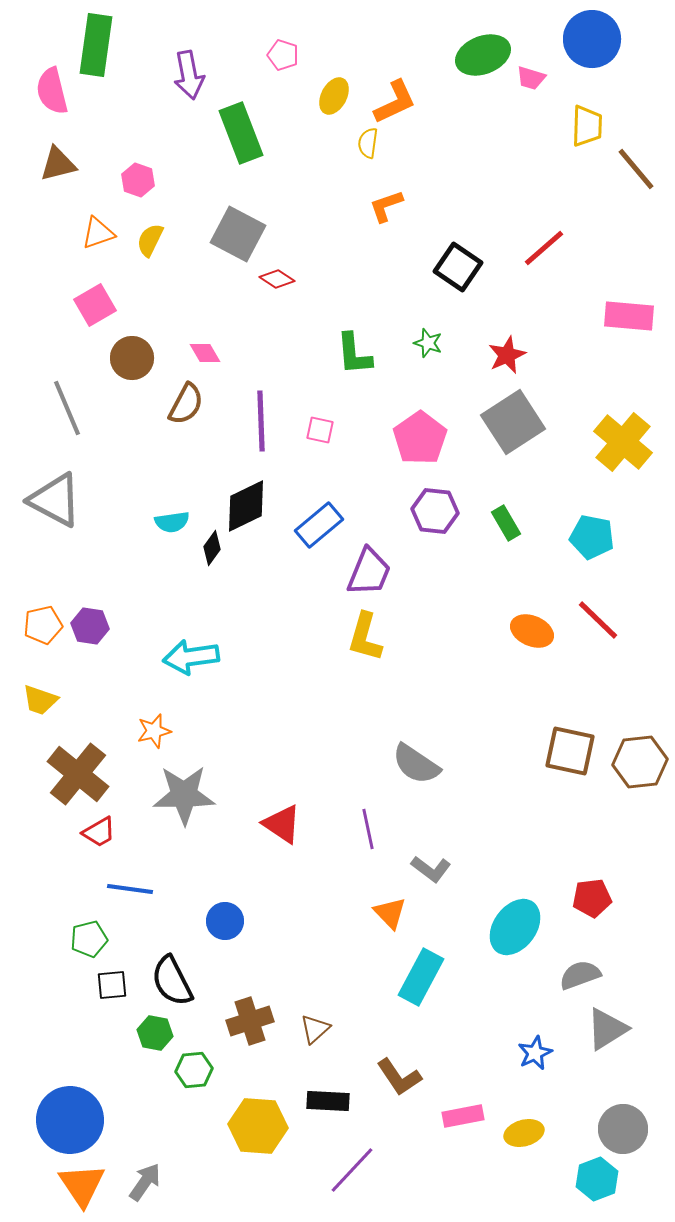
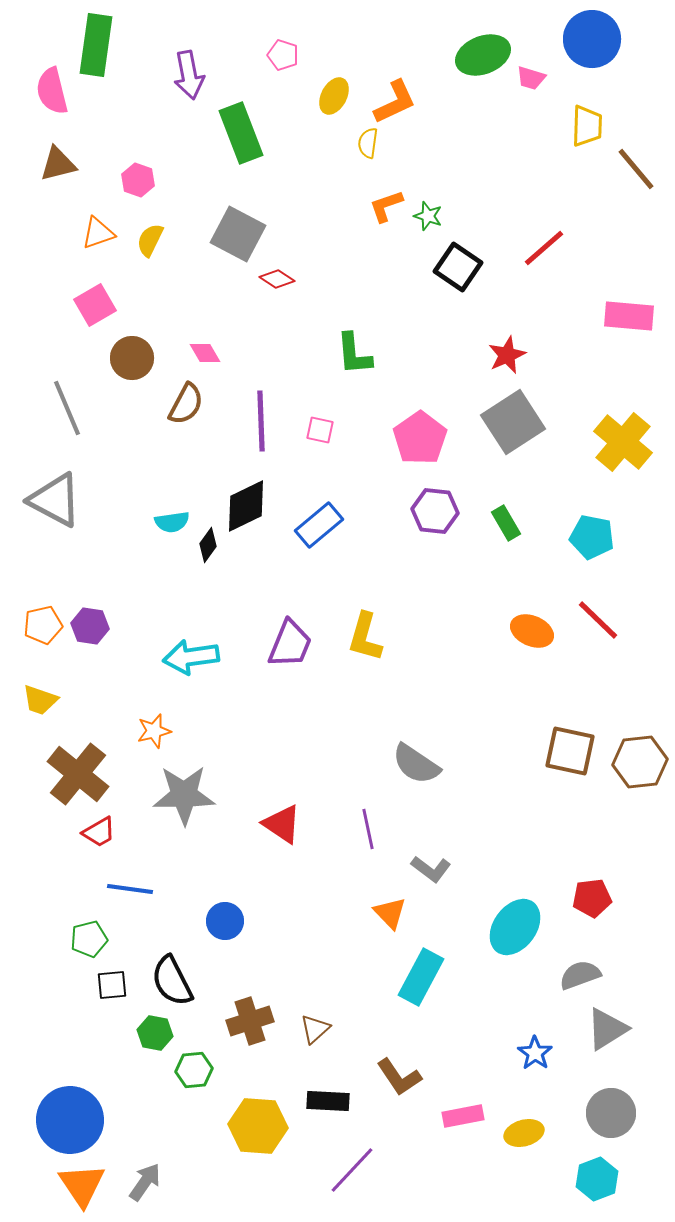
green star at (428, 343): moved 127 px up
black diamond at (212, 548): moved 4 px left, 3 px up
purple trapezoid at (369, 572): moved 79 px left, 72 px down
blue star at (535, 1053): rotated 12 degrees counterclockwise
gray circle at (623, 1129): moved 12 px left, 16 px up
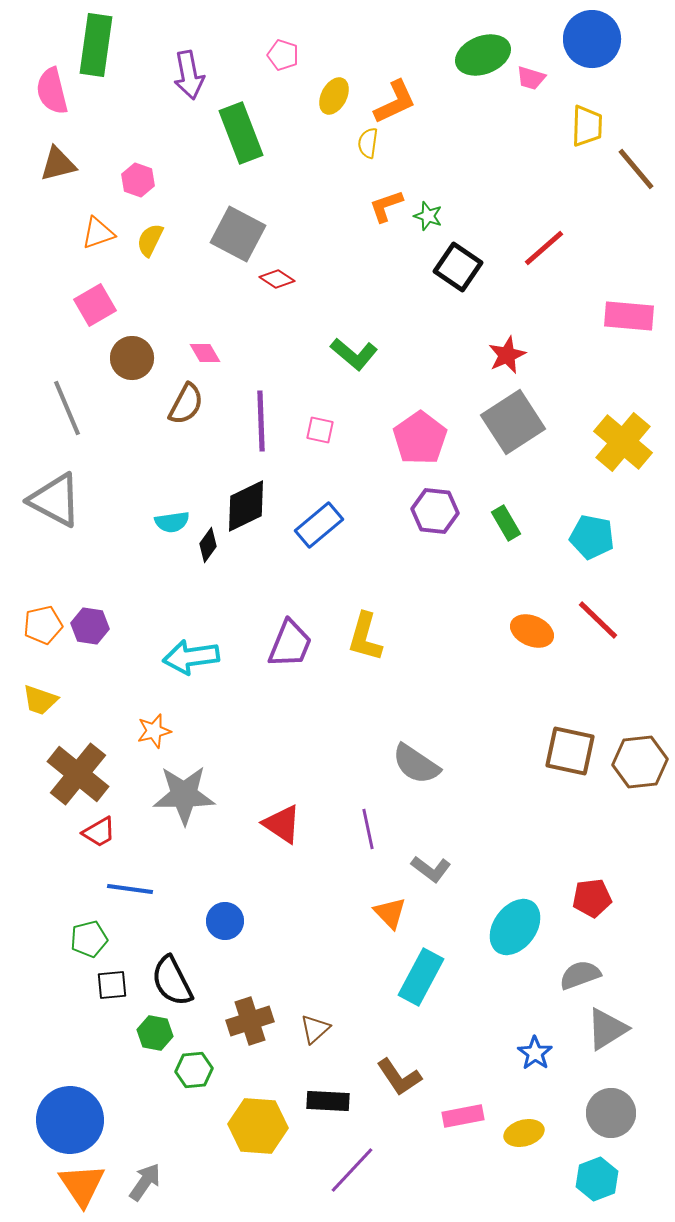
green L-shape at (354, 354): rotated 45 degrees counterclockwise
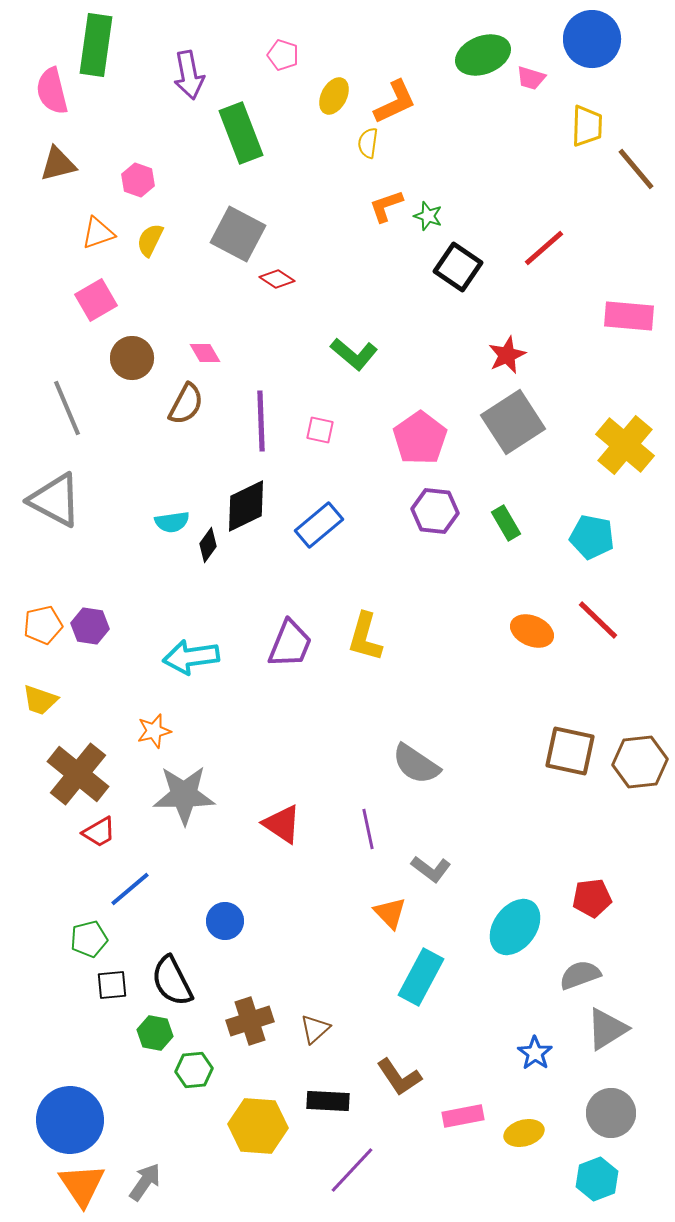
pink square at (95, 305): moved 1 px right, 5 px up
yellow cross at (623, 442): moved 2 px right, 3 px down
blue line at (130, 889): rotated 48 degrees counterclockwise
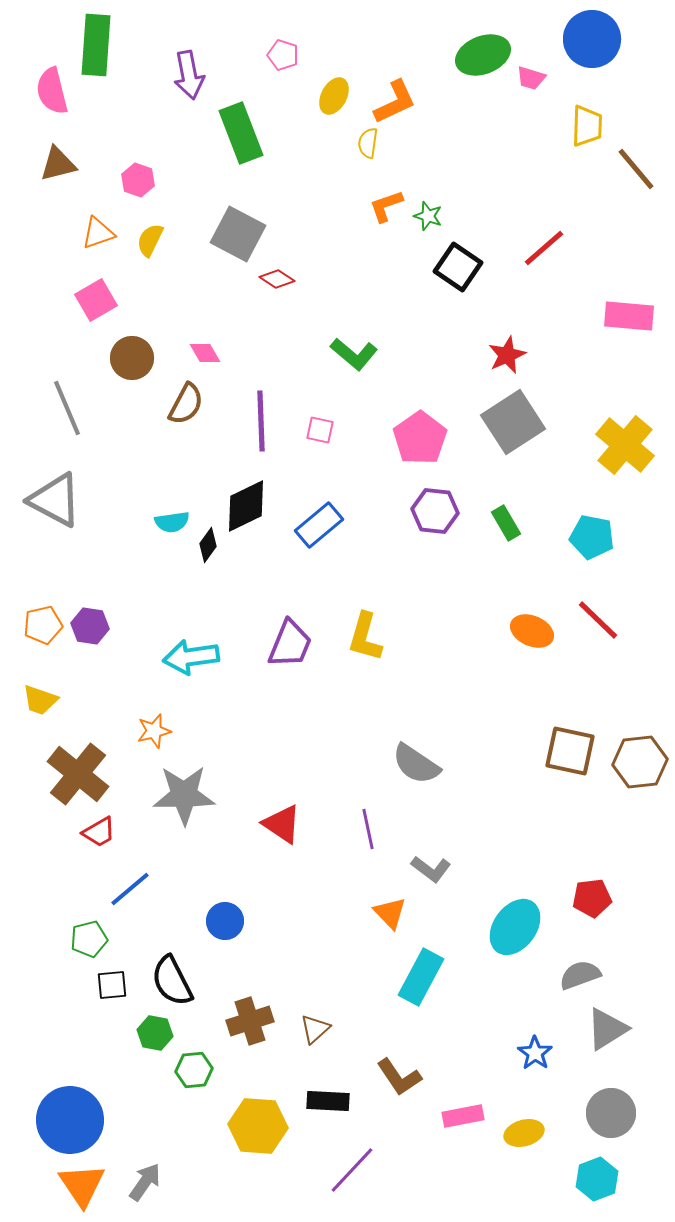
green rectangle at (96, 45): rotated 4 degrees counterclockwise
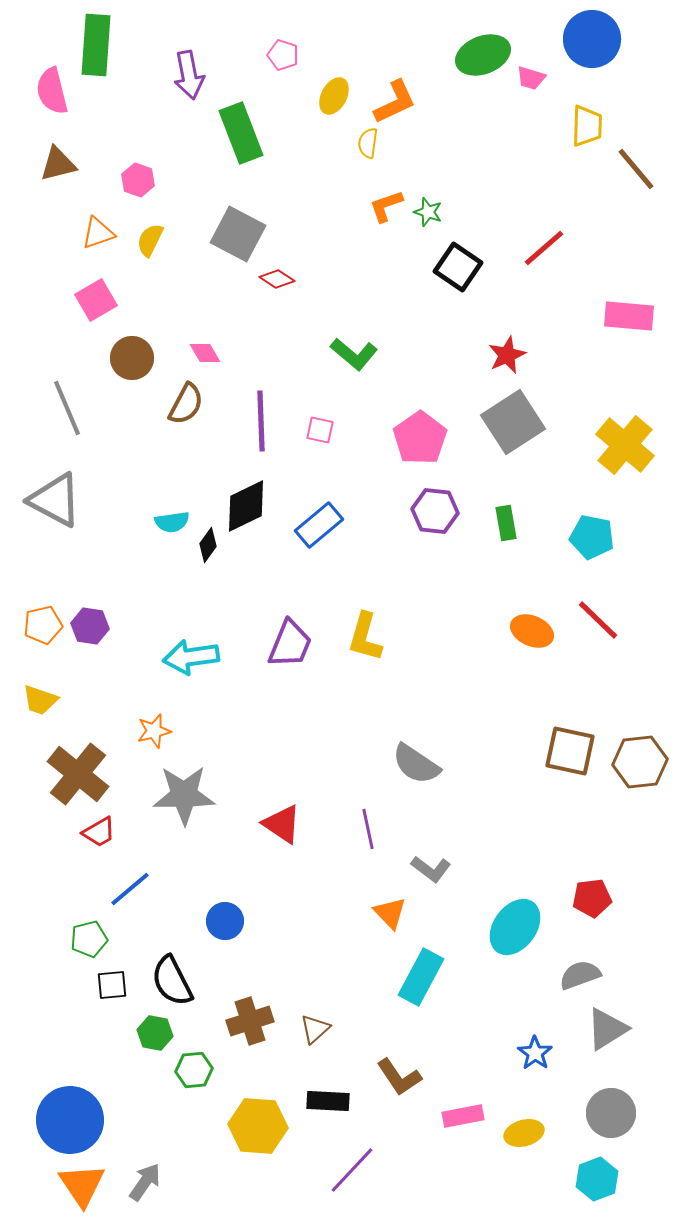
green star at (428, 216): moved 4 px up
green rectangle at (506, 523): rotated 20 degrees clockwise
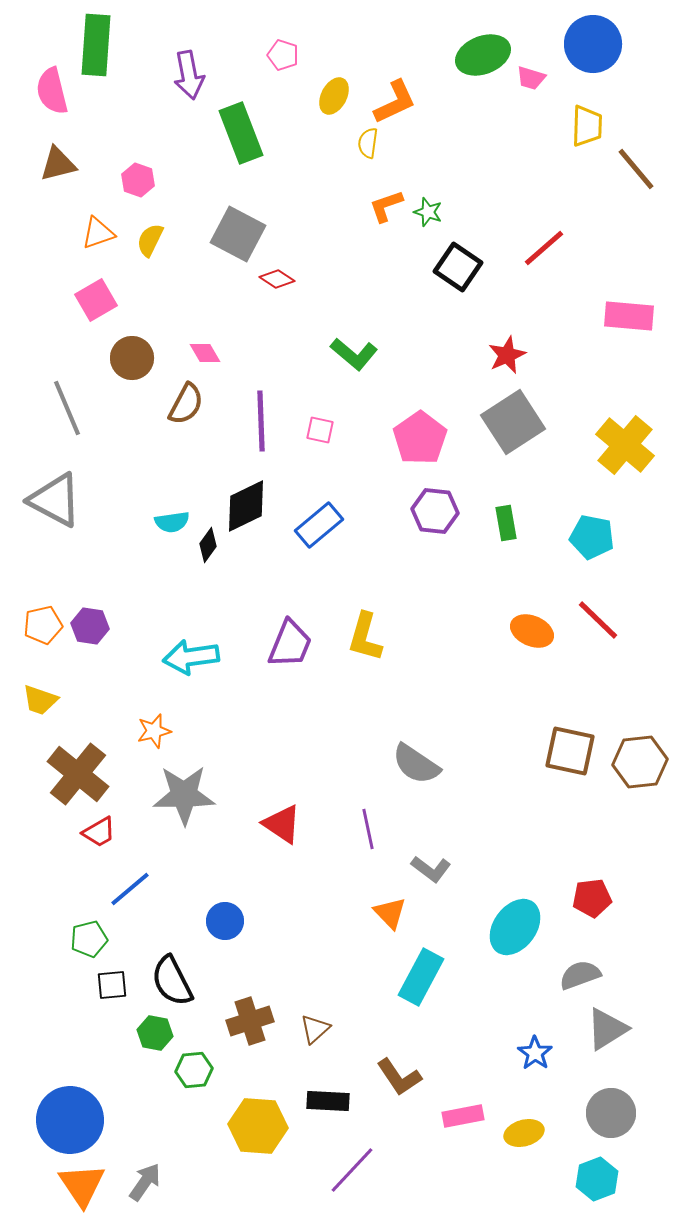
blue circle at (592, 39): moved 1 px right, 5 px down
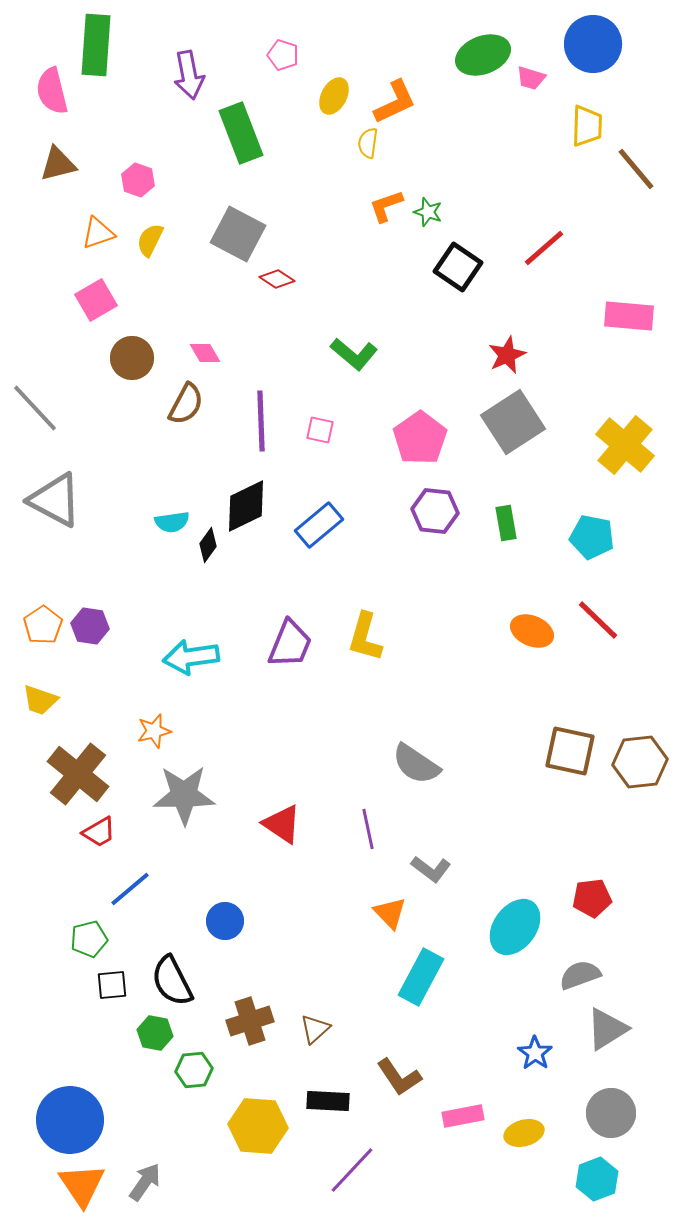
gray line at (67, 408): moved 32 px left; rotated 20 degrees counterclockwise
orange pentagon at (43, 625): rotated 21 degrees counterclockwise
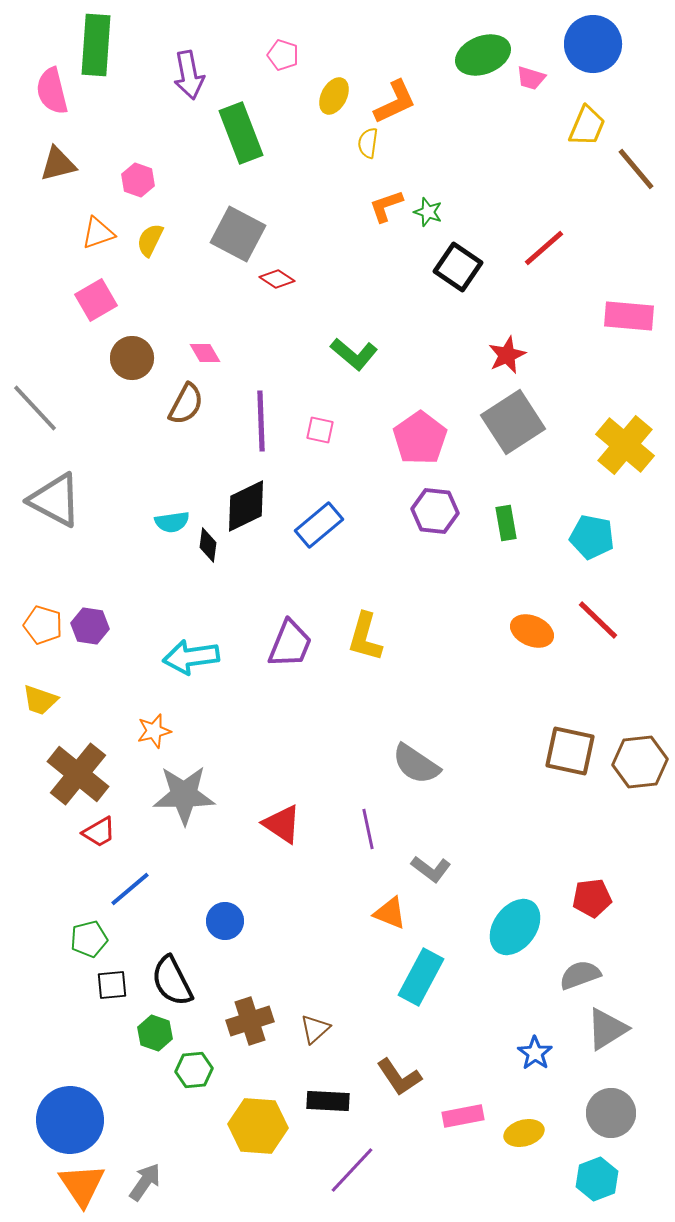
yellow trapezoid at (587, 126): rotated 21 degrees clockwise
black diamond at (208, 545): rotated 28 degrees counterclockwise
orange pentagon at (43, 625): rotated 21 degrees counterclockwise
orange triangle at (390, 913): rotated 24 degrees counterclockwise
green hexagon at (155, 1033): rotated 8 degrees clockwise
